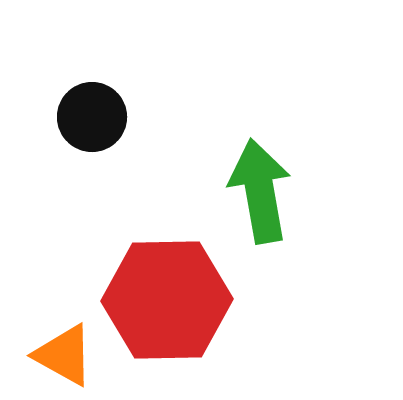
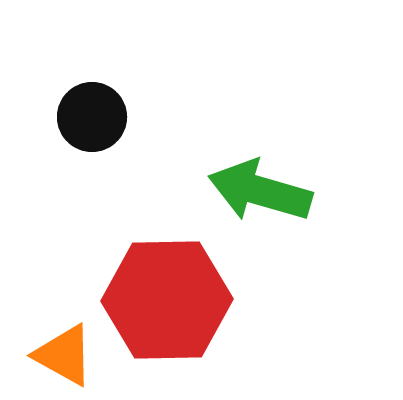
green arrow: rotated 64 degrees counterclockwise
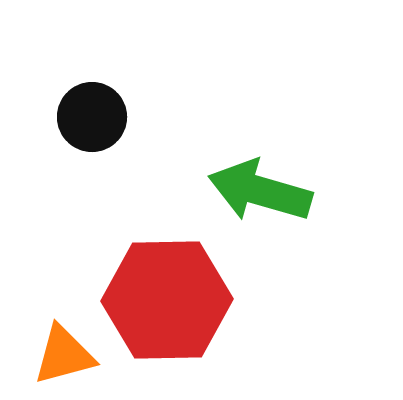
orange triangle: rotated 44 degrees counterclockwise
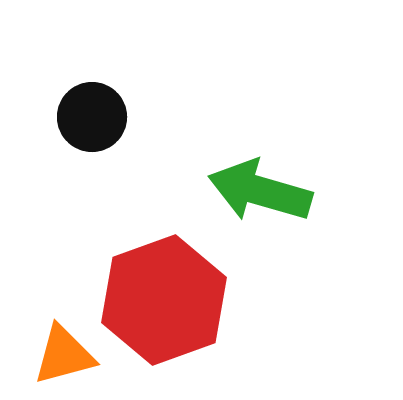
red hexagon: moved 3 px left; rotated 19 degrees counterclockwise
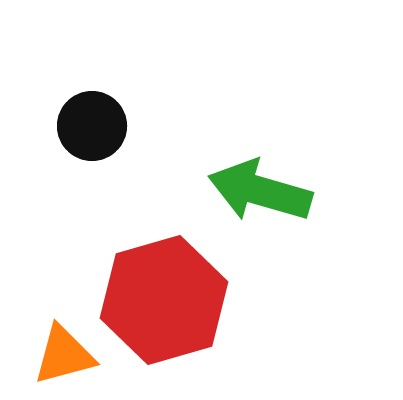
black circle: moved 9 px down
red hexagon: rotated 4 degrees clockwise
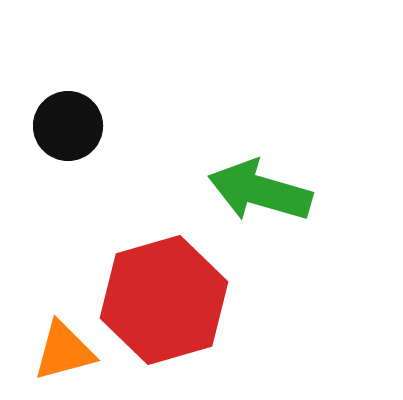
black circle: moved 24 px left
orange triangle: moved 4 px up
